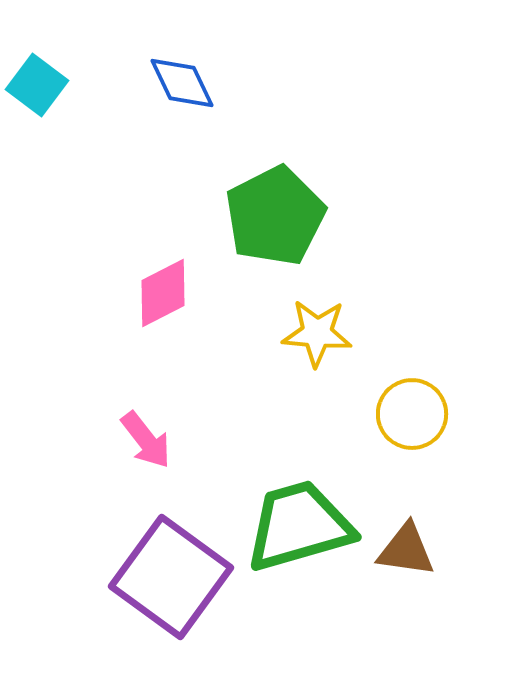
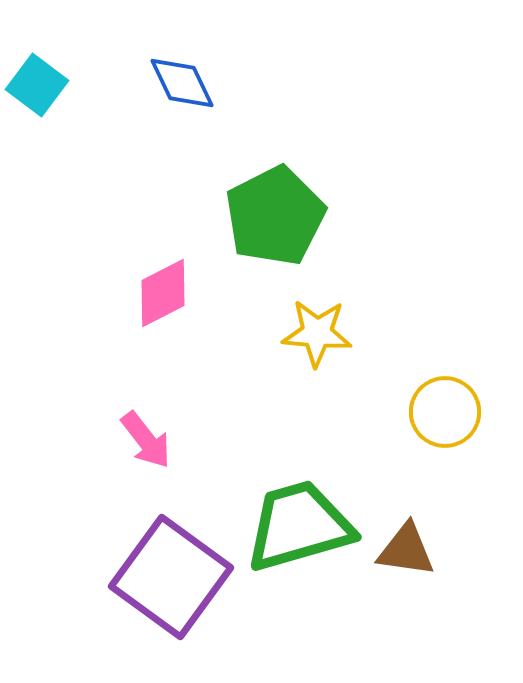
yellow circle: moved 33 px right, 2 px up
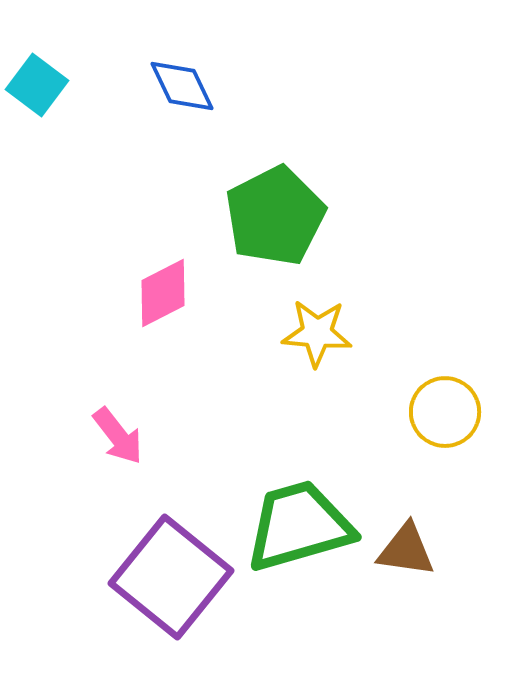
blue diamond: moved 3 px down
pink arrow: moved 28 px left, 4 px up
purple square: rotated 3 degrees clockwise
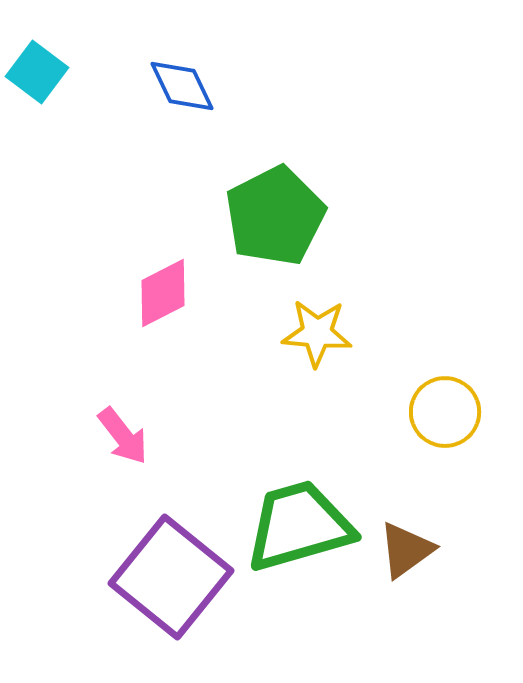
cyan square: moved 13 px up
pink arrow: moved 5 px right
brown triangle: rotated 44 degrees counterclockwise
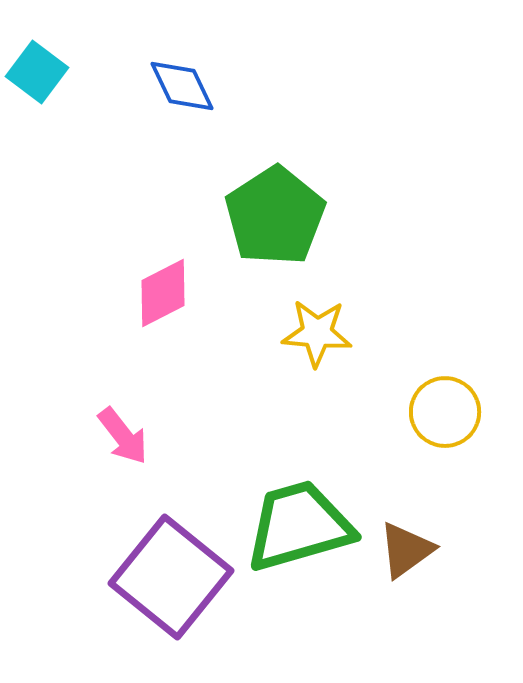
green pentagon: rotated 6 degrees counterclockwise
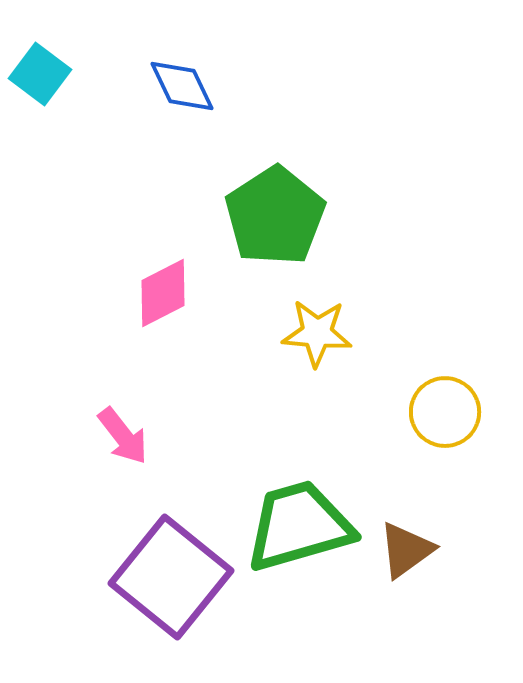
cyan square: moved 3 px right, 2 px down
